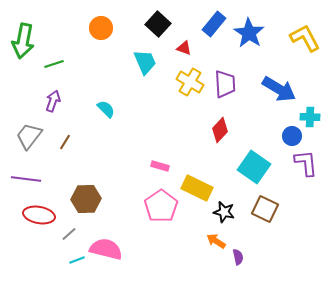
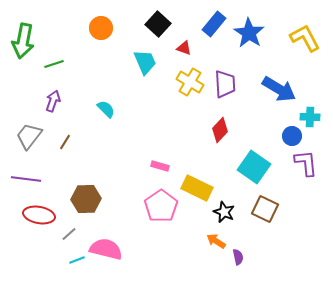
black star: rotated 10 degrees clockwise
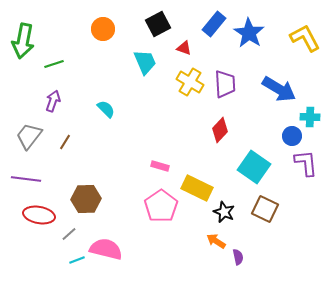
black square: rotated 20 degrees clockwise
orange circle: moved 2 px right, 1 px down
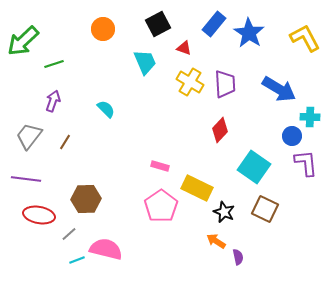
green arrow: rotated 36 degrees clockwise
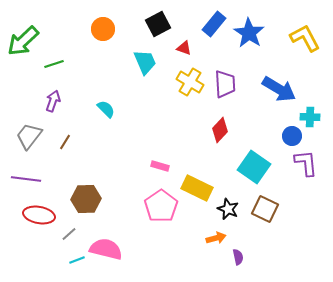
black star: moved 4 px right, 3 px up
orange arrow: moved 3 px up; rotated 132 degrees clockwise
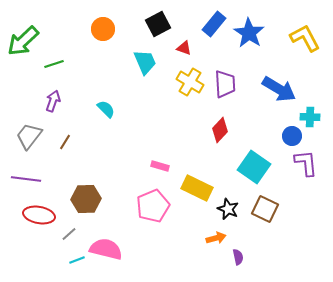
pink pentagon: moved 8 px left; rotated 12 degrees clockwise
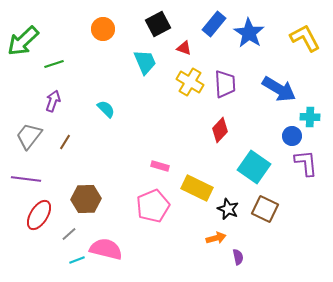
red ellipse: rotated 68 degrees counterclockwise
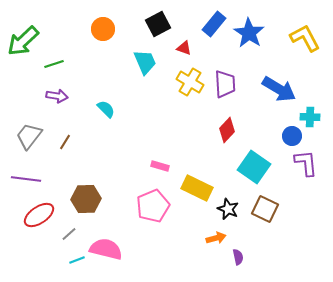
purple arrow: moved 4 px right, 5 px up; rotated 80 degrees clockwise
red diamond: moved 7 px right
red ellipse: rotated 24 degrees clockwise
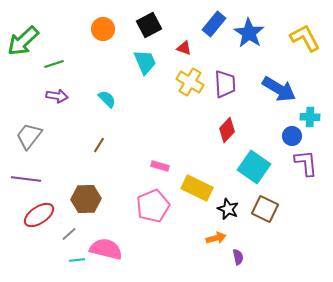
black square: moved 9 px left, 1 px down
cyan semicircle: moved 1 px right, 10 px up
brown line: moved 34 px right, 3 px down
cyan line: rotated 14 degrees clockwise
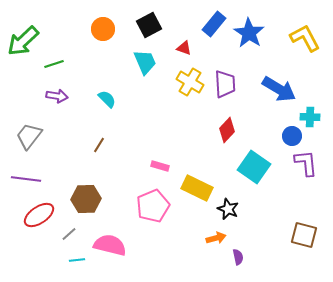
brown square: moved 39 px right, 26 px down; rotated 12 degrees counterclockwise
pink semicircle: moved 4 px right, 4 px up
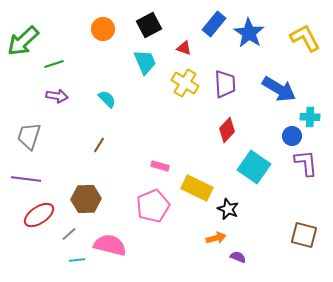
yellow cross: moved 5 px left, 1 px down
gray trapezoid: rotated 20 degrees counterclockwise
purple semicircle: rotated 56 degrees counterclockwise
